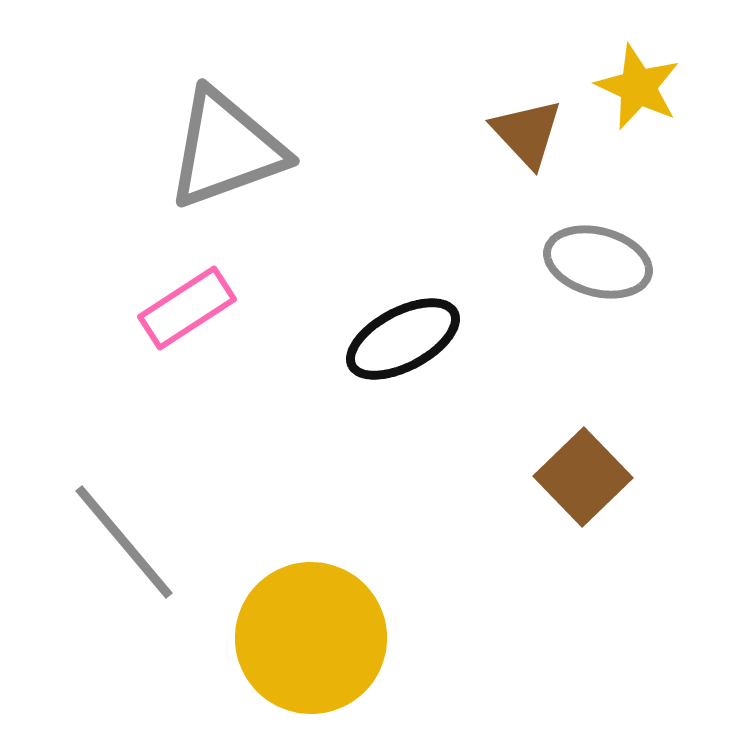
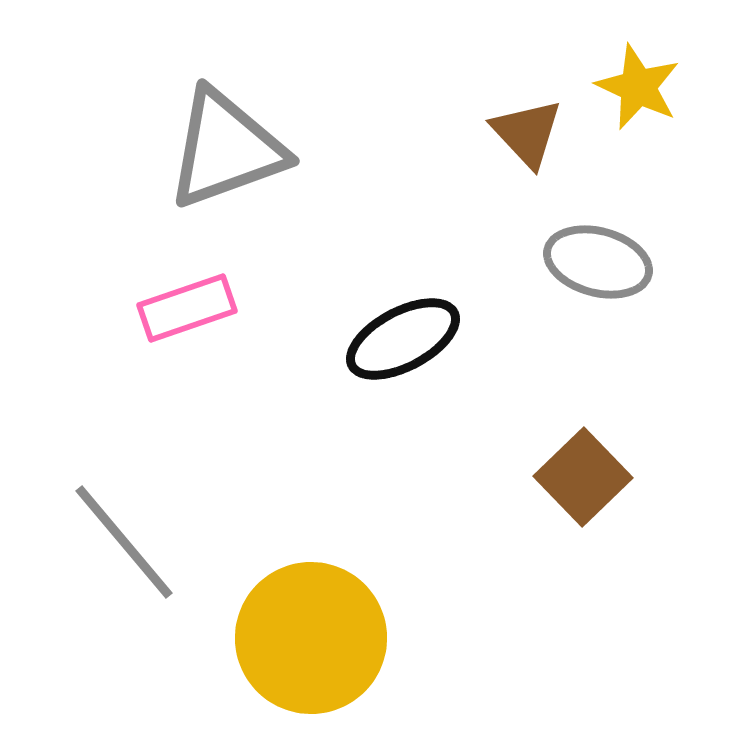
pink rectangle: rotated 14 degrees clockwise
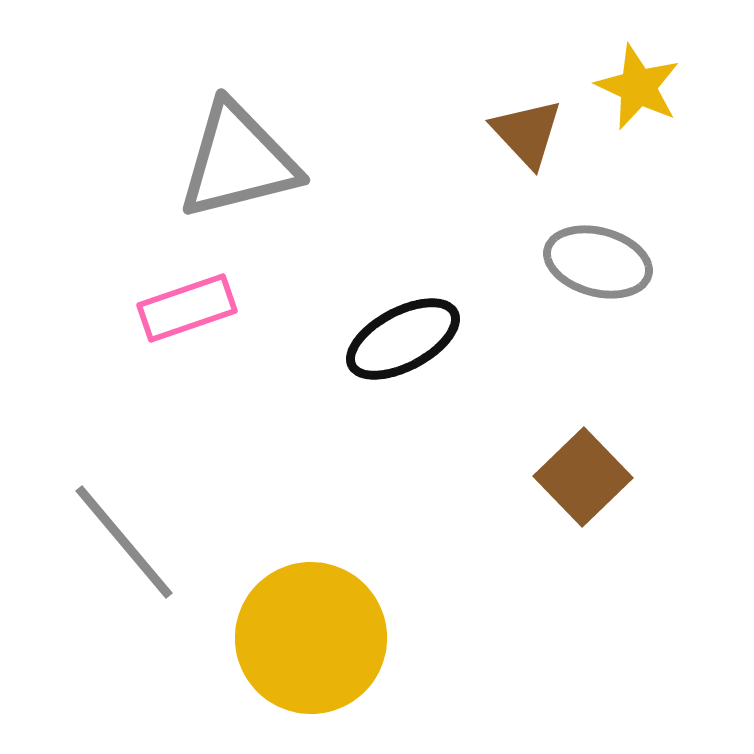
gray triangle: moved 12 px right, 12 px down; rotated 6 degrees clockwise
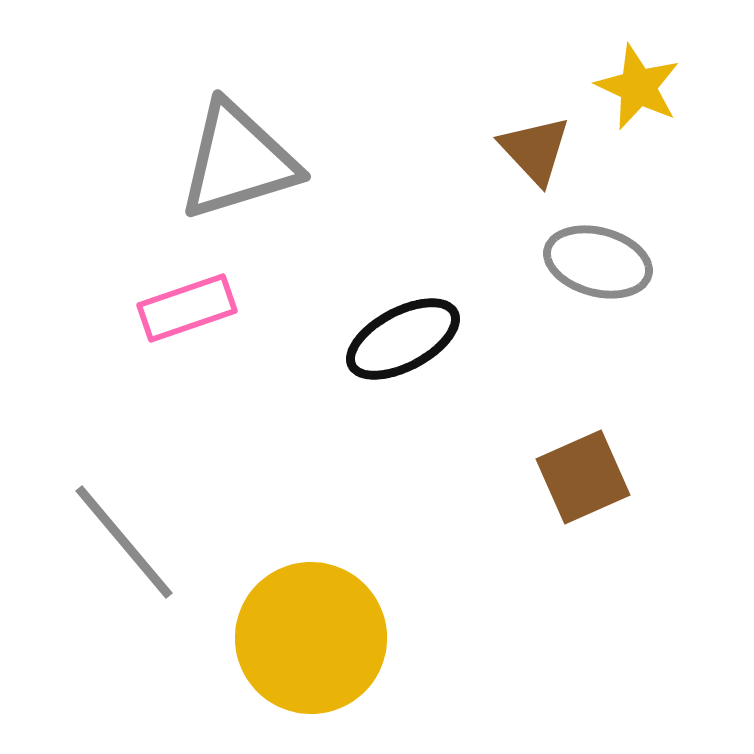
brown triangle: moved 8 px right, 17 px down
gray triangle: rotated 3 degrees counterclockwise
brown square: rotated 20 degrees clockwise
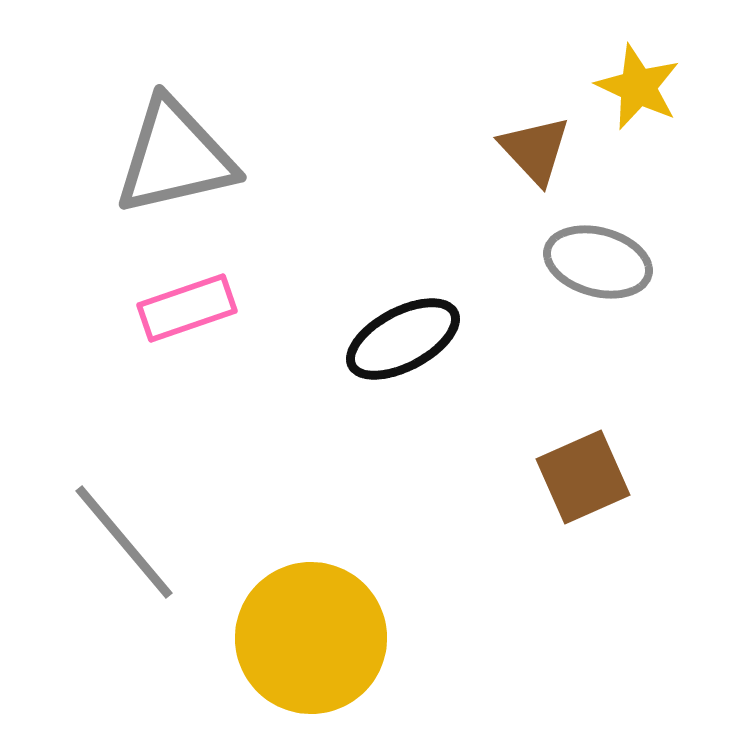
gray triangle: moved 63 px left, 4 px up; rotated 4 degrees clockwise
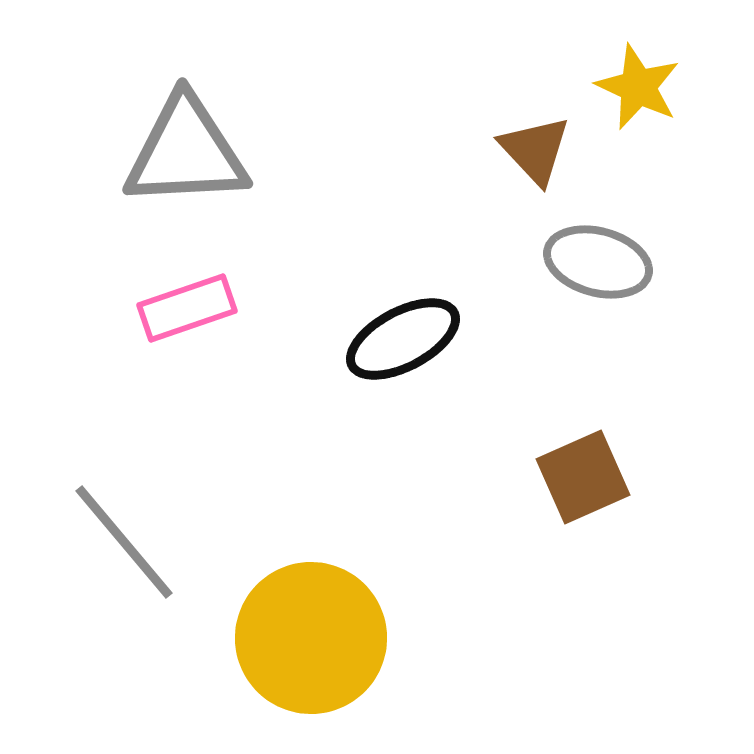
gray triangle: moved 11 px right, 5 px up; rotated 10 degrees clockwise
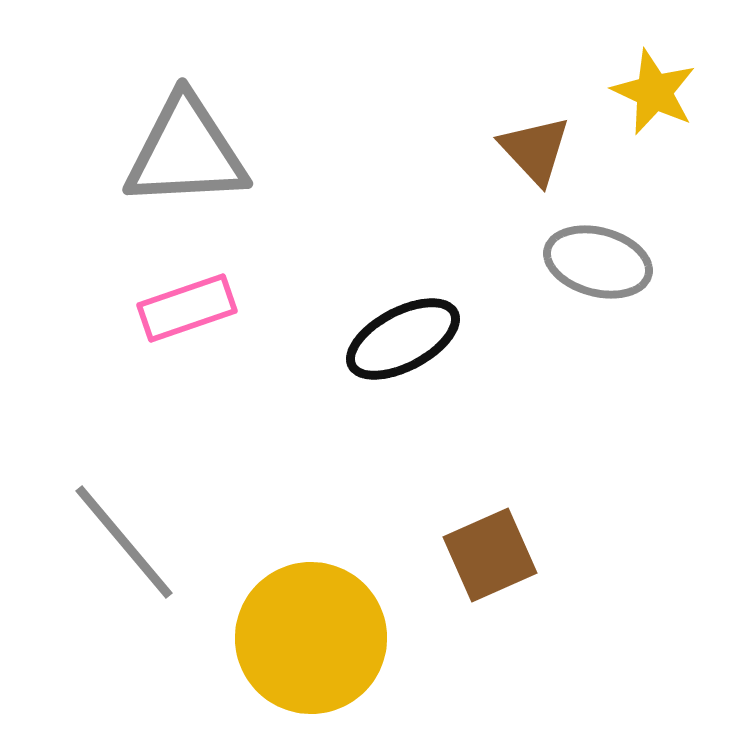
yellow star: moved 16 px right, 5 px down
brown square: moved 93 px left, 78 px down
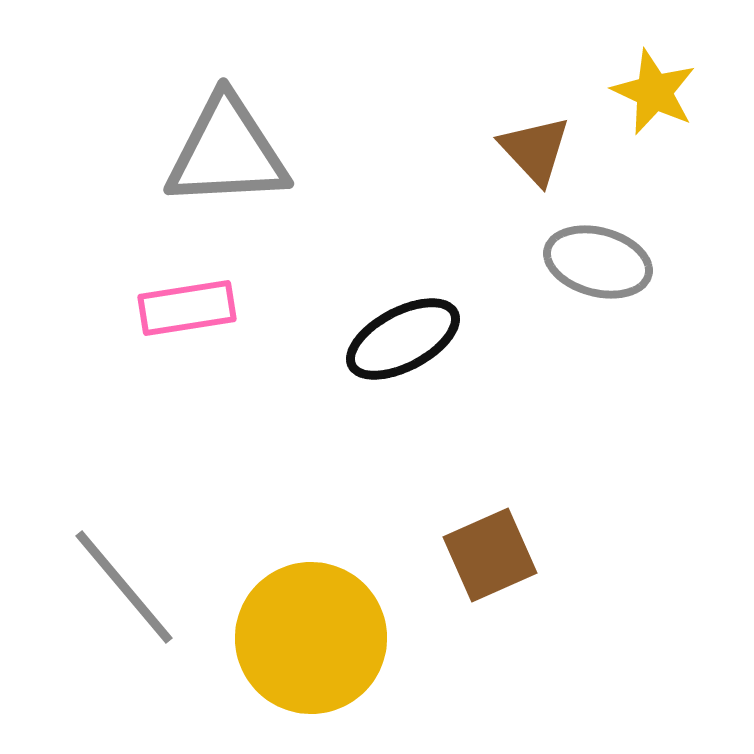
gray triangle: moved 41 px right
pink rectangle: rotated 10 degrees clockwise
gray line: moved 45 px down
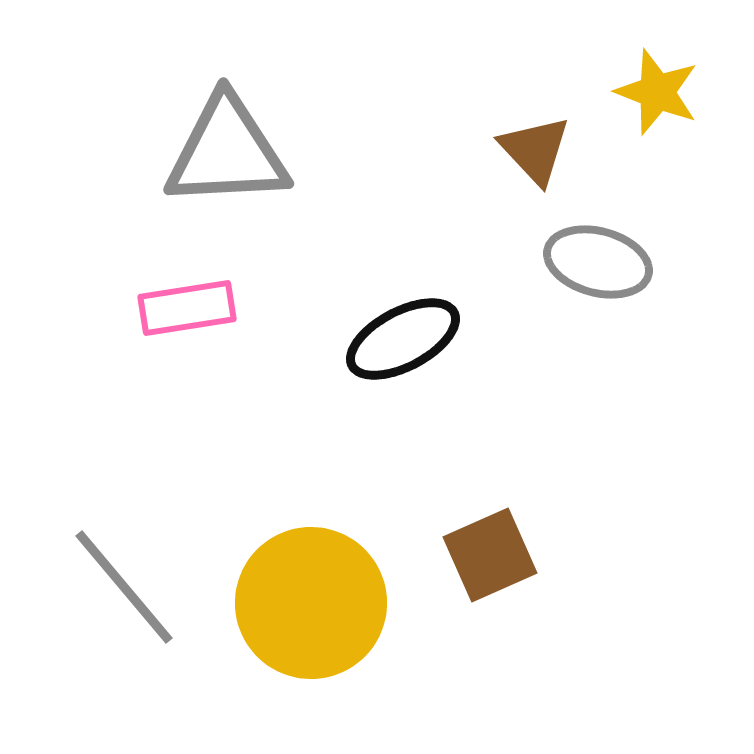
yellow star: moved 3 px right; rotated 4 degrees counterclockwise
yellow circle: moved 35 px up
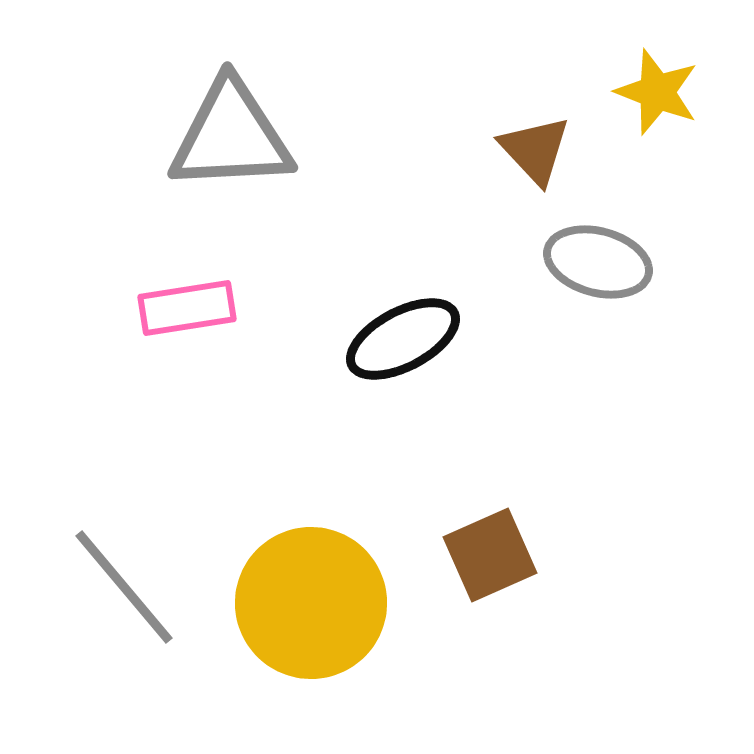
gray triangle: moved 4 px right, 16 px up
